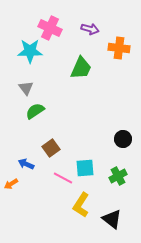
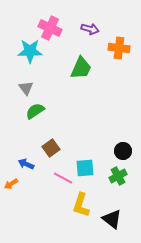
black circle: moved 12 px down
yellow L-shape: rotated 15 degrees counterclockwise
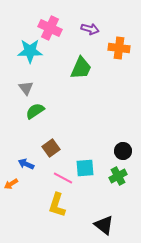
yellow L-shape: moved 24 px left
black triangle: moved 8 px left, 6 px down
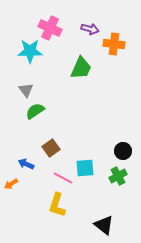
orange cross: moved 5 px left, 4 px up
gray triangle: moved 2 px down
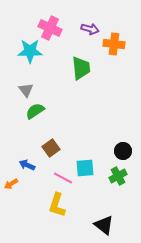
green trapezoid: rotated 30 degrees counterclockwise
blue arrow: moved 1 px right, 1 px down
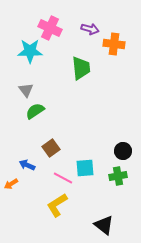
green cross: rotated 18 degrees clockwise
yellow L-shape: rotated 40 degrees clockwise
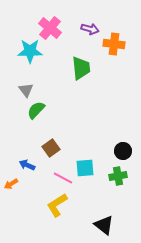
pink cross: rotated 15 degrees clockwise
green semicircle: moved 1 px right, 1 px up; rotated 12 degrees counterclockwise
